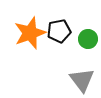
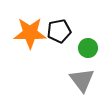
orange star: rotated 20 degrees clockwise
green circle: moved 9 px down
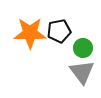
green circle: moved 5 px left
gray triangle: moved 8 px up
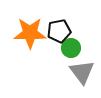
green circle: moved 12 px left
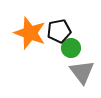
orange star: rotated 20 degrees clockwise
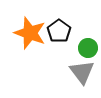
black pentagon: rotated 25 degrees counterclockwise
green circle: moved 17 px right
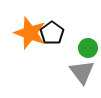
black pentagon: moved 7 px left, 2 px down
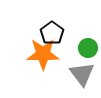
orange star: moved 13 px right, 21 px down; rotated 20 degrees counterclockwise
gray triangle: moved 2 px down
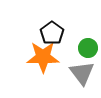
orange star: moved 3 px down
gray triangle: moved 1 px up
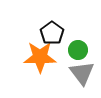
green circle: moved 10 px left, 2 px down
orange star: moved 3 px left
